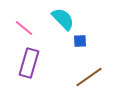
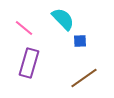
brown line: moved 5 px left, 1 px down
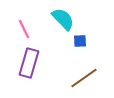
pink line: moved 1 px down; rotated 24 degrees clockwise
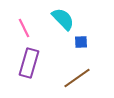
pink line: moved 1 px up
blue square: moved 1 px right, 1 px down
brown line: moved 7 px left
